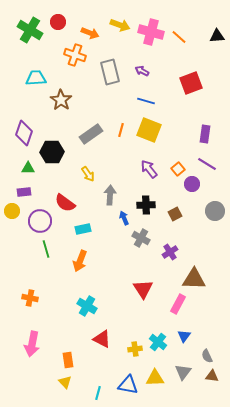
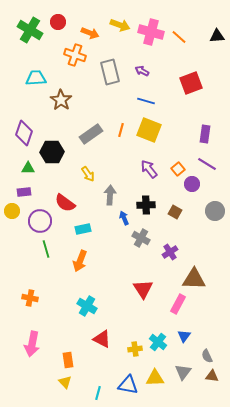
brown square at (175, 214): moved 2 px up; rotated 32 degrees counterclockwise
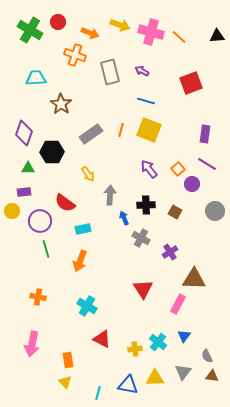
brown star at (61, 100): moved 4 px down
orange cross at (30, 298): moved 8 px right, 1 px up
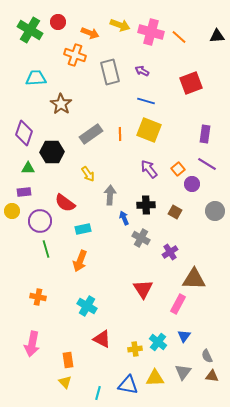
orange line at (121, 130): moved 1 px left, 4 px down; rotated 16 degrees counterclockwise
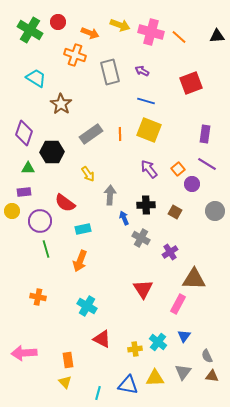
cyan trapezoid at (36, 78): rotated 35 degrees clockwise
pink arrow at (32, 344): moved 8 px left, 9 px down; rotated 75 degrees clockwise
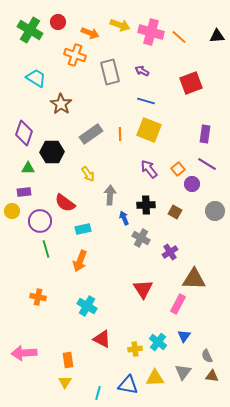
yellow triangle at (65, 382): rotated 16 degrees clockwise
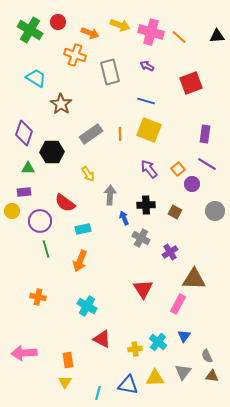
purple arrow at (142, 71): moved 5 px right, 5 px up
